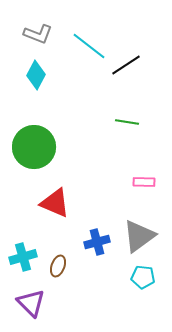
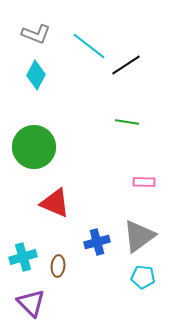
gray L-shape: moved 2 px left
brown ellipse: rotated 15 degrees counterclockwise
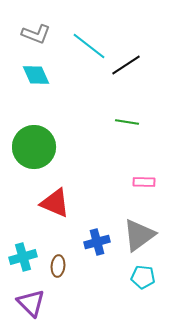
cyan diamond: rotated 52 degrees counterclockwise
gray triangle: moved 1 px up
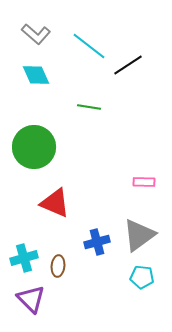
gray L-shape: rotated 20 degrees clockwise
black line: moved 2 px right
green line: moved 38 px left, 15 px up
cyan cross: moved 1 px right, 1 px down
cyan pentagon: moved 1 px left
purple triangle: moved 4 px up
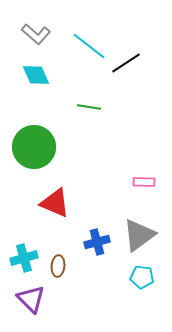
black line: moved 2 px left, 2 px up
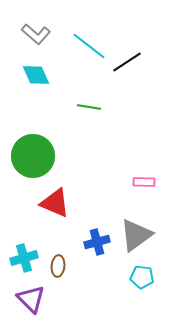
black line: moved 1 px right, 1 px up
green circle: moved 1 px left, 9 px down
gray triangle: moved 3 px left
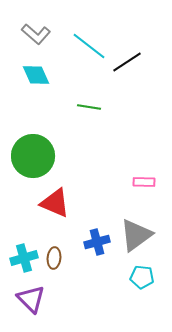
brown ellipse: moved 4 px left, 8 px up
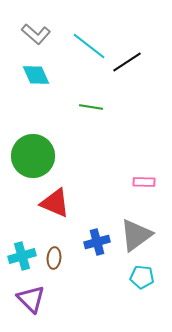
green line: moved 2 px right
cyan cross: moved 2 px left, 2 px up
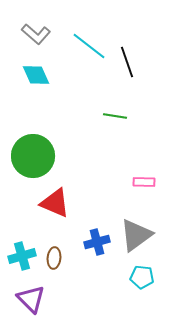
black line: rotated 76 degrees counterclockwise
green line: moved 24 px right, 9 px down
